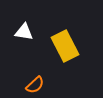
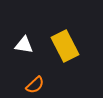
white triangle: moved 13 px down
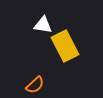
white triangle: moved 19 px right, 20 px up
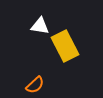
white triangle: moved 3 px left, 1 px down
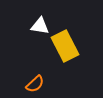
orange semicircle: moved 1 px up
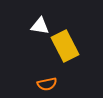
orange semicircle: moved 12 px right; rotated 30 degrees clockwise
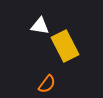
orange semicircle: rotated 42 degrees counterclockwise
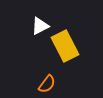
white triangle: rotated 36 degrees counterclockwise
